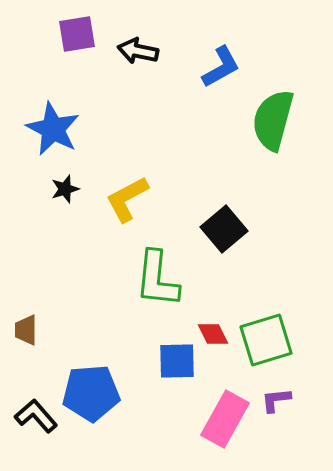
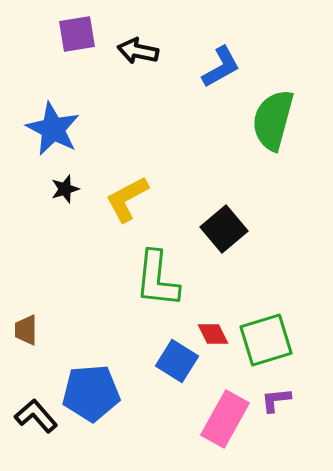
blue square: rotated 33 degrees clockwise
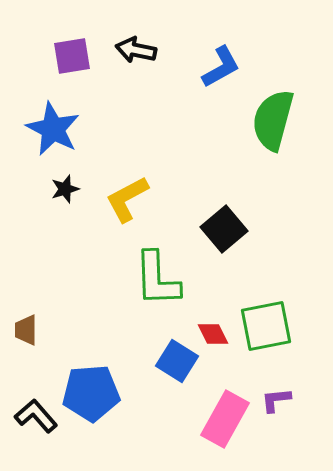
purple square: moved 5 px left, 22 px down
black arrow: moved 2 px left, 1 px up
green L-shape: rotated 8 degrees counterclockwise
green square: moved 14 px up; rotated 6 degrees clockwise
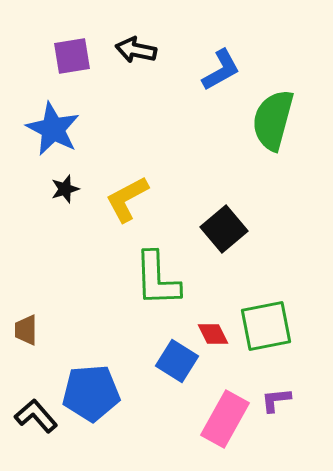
blue L-shape: moved 3 px down
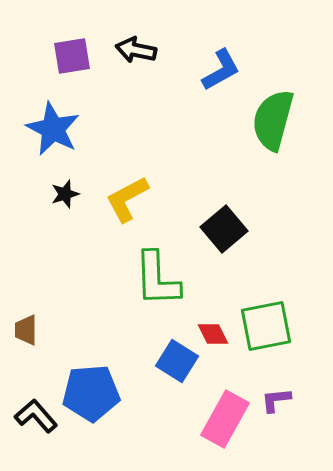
black star: moved 5 px down
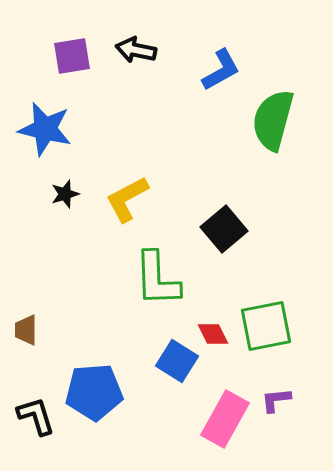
blue star: moved 8 px left; rotated 14 degrees counterclockwise
blue pentagon: moved 3 px right, 1 px up
black L-shape: rotated 24 degrees clockwise
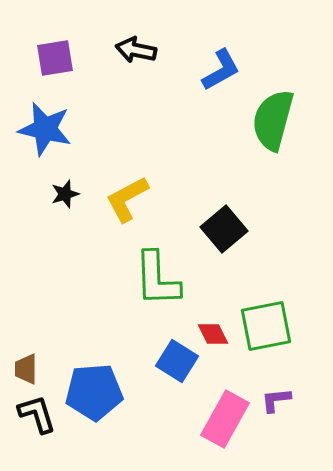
purple square: moved 17 px left, 2 px down
brown trapezoid: moved 39 px down
black L-shape: moved 1 px right, 2 px up
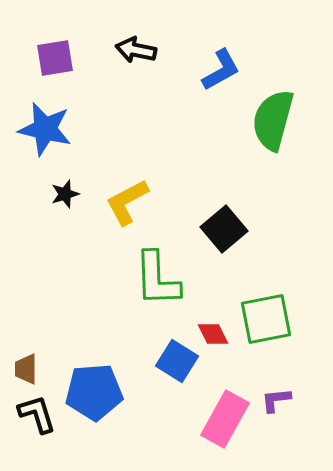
yellow L-shape: moved 3 px down
green square: moved 7 px up
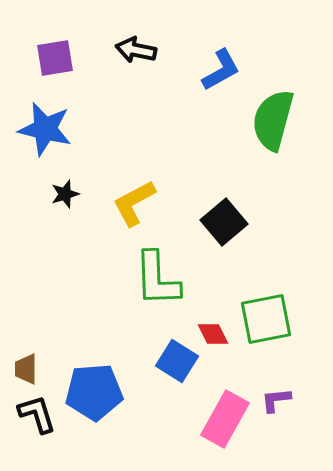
yellow L-shape: moved 7 px right, 1 px down
black square: moved 7 px up
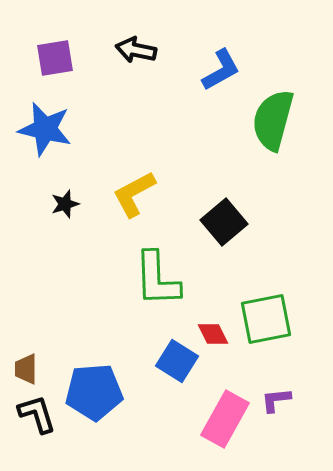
black star: moved 10 px down
yellow L-shape: moved 9 px up
